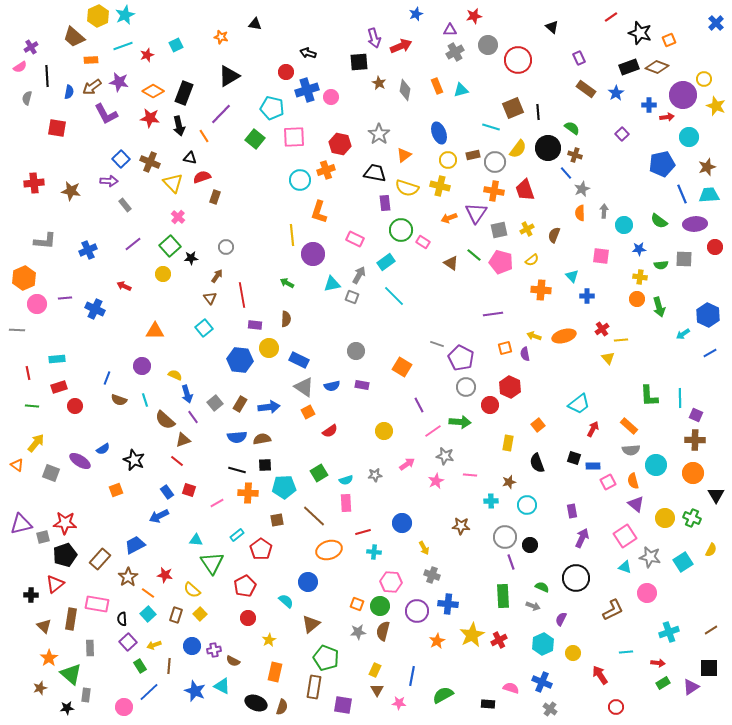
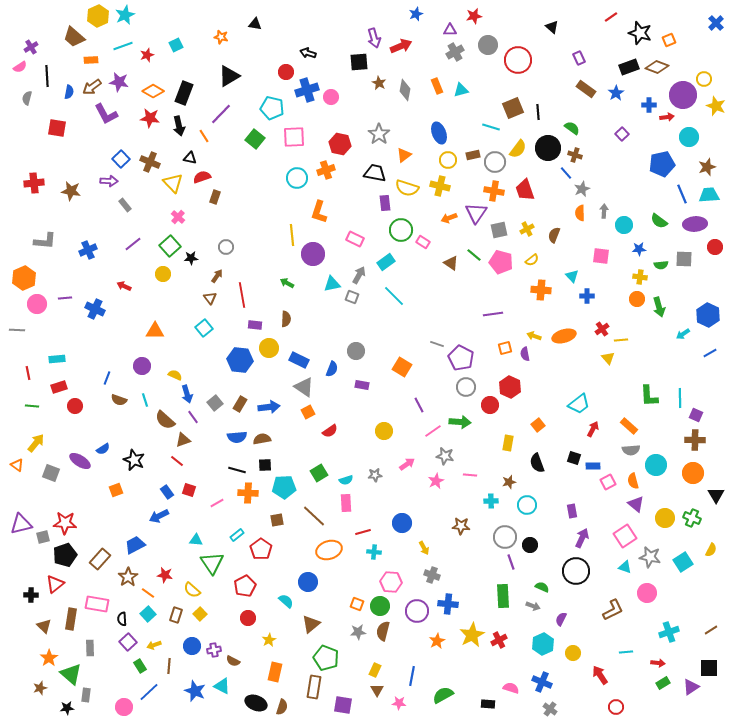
cyan circle at (300, 180): moved 3 px left, 2 px up
blue semicircle at (332, 386): moved 17 px up; rotated 56 degrees counterclockwise
black circle at (576, 578): moved 7 px up
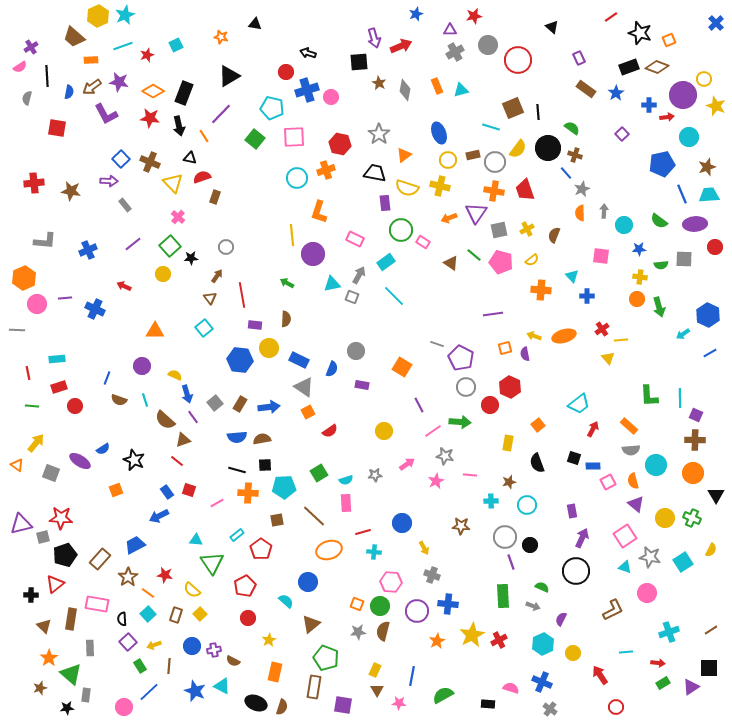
red star at (65, 523): moved 4 px left, 5 px up
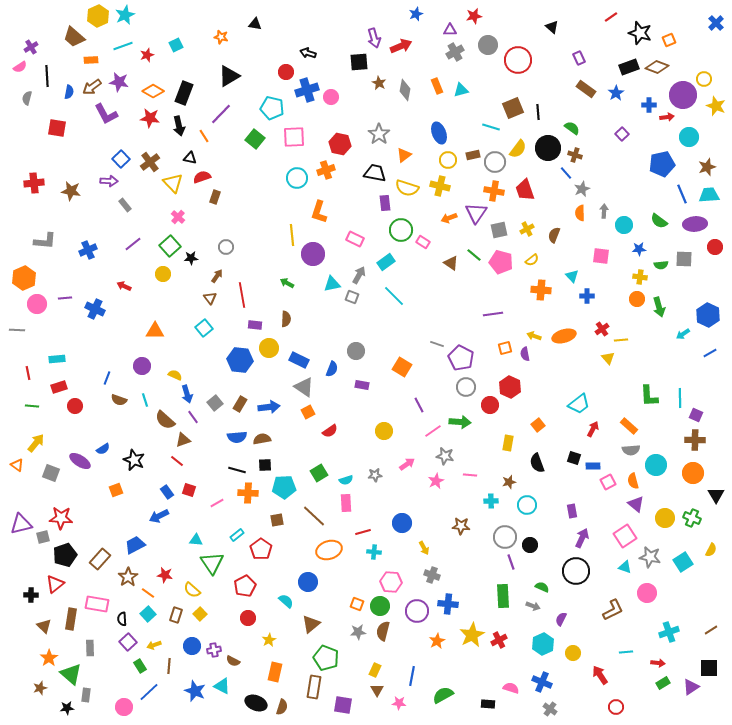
brown cross at (150, 162): rotated 30 degrees clockwise
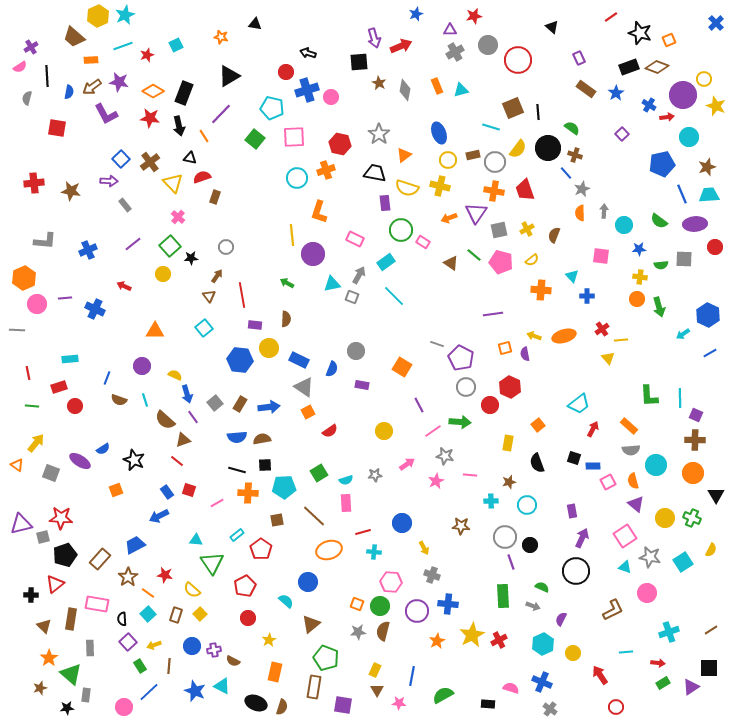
blue cross at (649, 105): rotated 32 degrees clockwise
brown triangle at (210, 298): moved 1 px left, 2 px up
cyan rectangle at (57, 359): moved 13 px right
